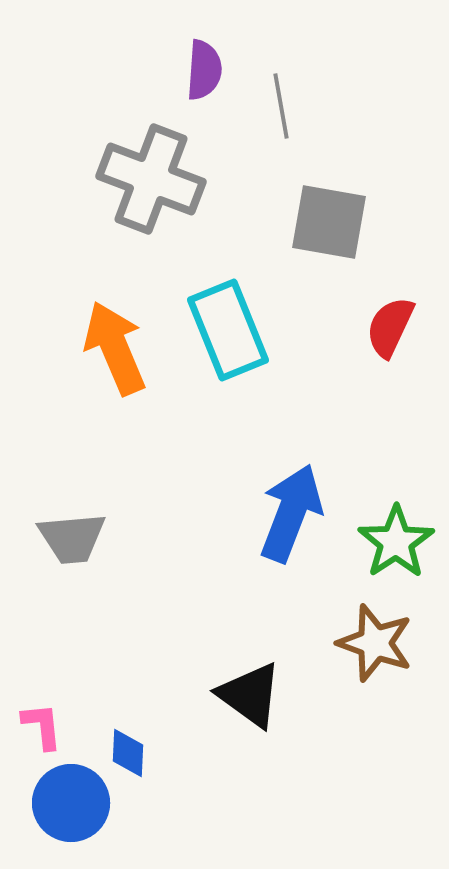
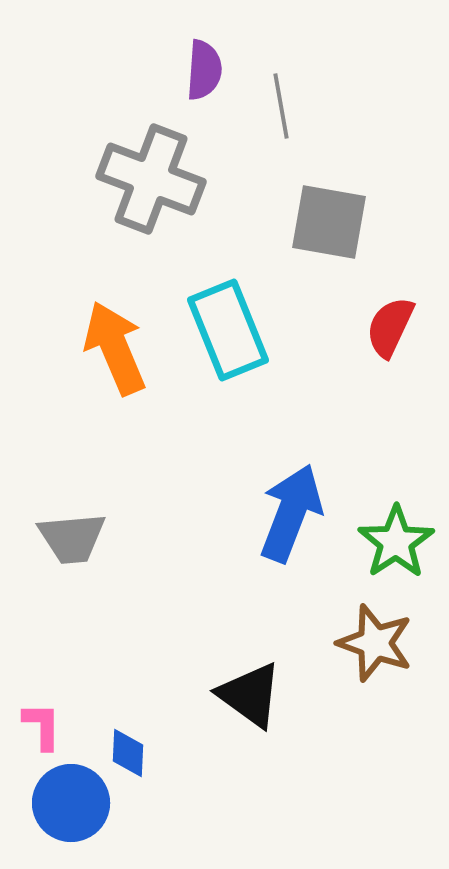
pink L-shape: rotated 6 degrees clockwise
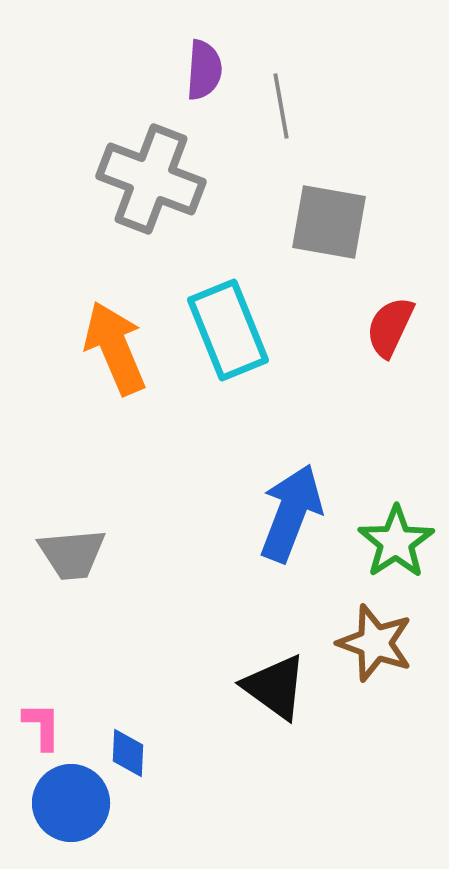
gray trapezoid: moved 16 px down
black triangle: moved 25 px right, 8 px up
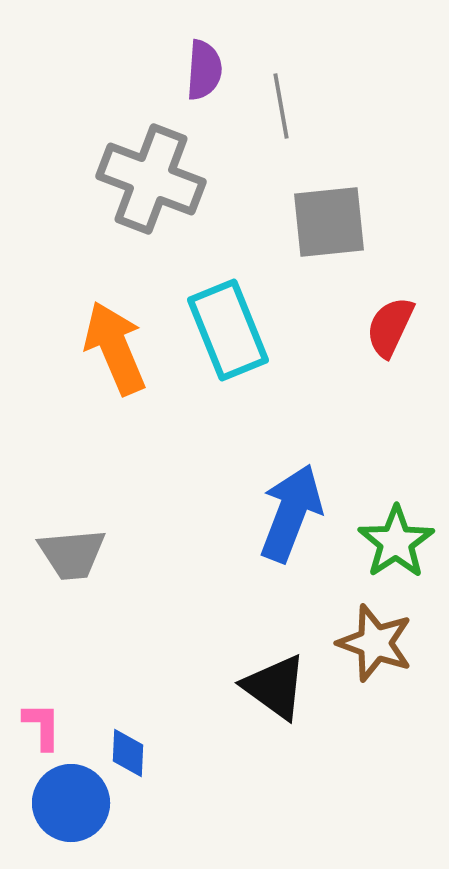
gray square: rotated 16 degrees counterclockwise
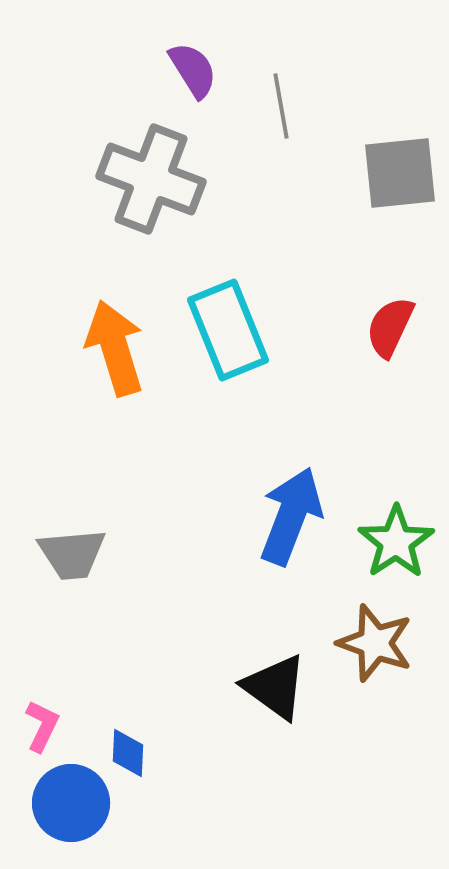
purple semicircle: moved 11 px left; rotated 36 degrees counterclockwise
gray square: moved 71 px right, 49 px up
orange arrow: rotated 6 degrees clockwise
blue arrow: moved 3 px down
pink L-shape: rotated 26 degrees clockwise
